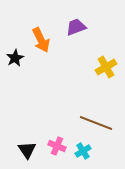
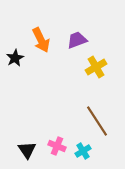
purple trapezoid: moved 1 px right, 13 px down
yellow cross: moved 10 px left
brown line: moved 1 px right, 2 px up; rotated 36 degrees clockwise
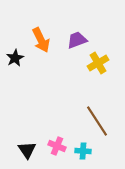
yellow cross: moved 2 px right, 4 px up
cyan cross: rotated 35 degrees clockwise
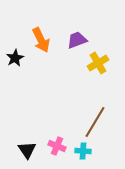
brown line: moved 2 px left, 1 px down; rotated 64 degrees clockwise
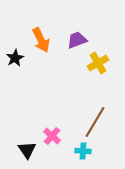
pink cross: moved 5 px left, 10 px up; rotated 18 degrees clockwise
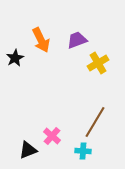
black triangle: moved 1 px right; rotated 42 degrees clockwise
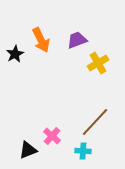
black star: moved 4 px up
brown line: rotated 12 degrees clockwise
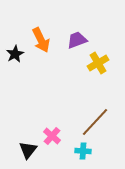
black triangle: rotated 30 degrees counterclockwise
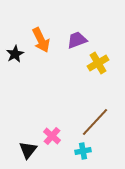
cyan cross: rotated 14 degrees counterclockwise
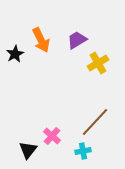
purple trapezoid: rotated 10 degrees counterclockwise
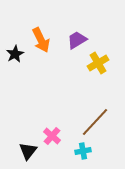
black triangle: moved 1 px down
